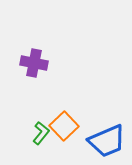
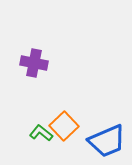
green L-shape: rotated 90 degrees counterclockwise
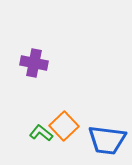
blue trapezoid: moved 1 px up; rotated 30 degrees clockwise
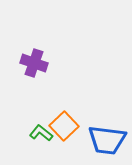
purple cross: rotated 8 degrees clockwise
